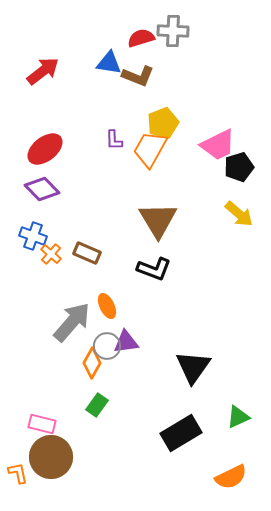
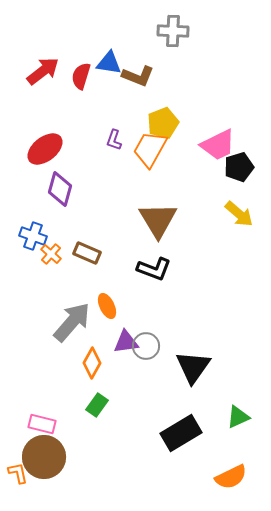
red semicircle: moved 60 px left, 38 px down; rotated 56 degrees counterclockwise
purple L-shape: rotated 20 degrees clockwise
purple diamond: moved 18 px right; rotated 60 degrees clockwise
gray circle: moved 39 px right
brown circle: moved 7 px left
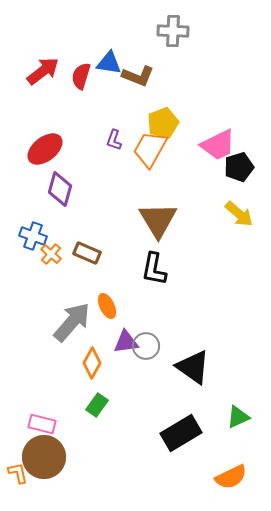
black L-shape: rotated 80 degrees clockwise
black triangle: rotated 30 degrees counterclockwise
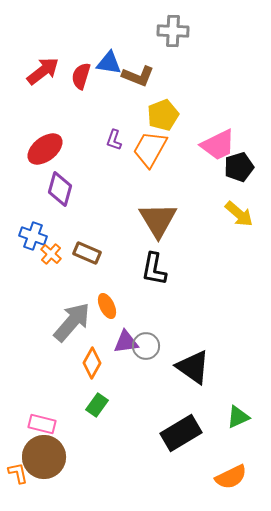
yellow pentagon: moved 8 px up
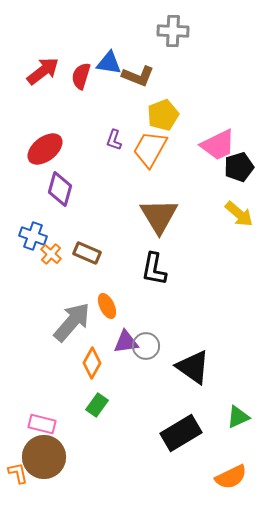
brown triangle: moved 1 px right, 4 px up
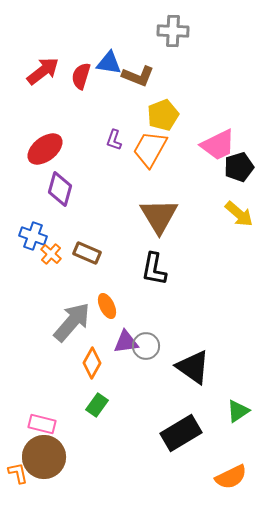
green triangle: moved 6 px up; rotated 10 degrees counterclockwise
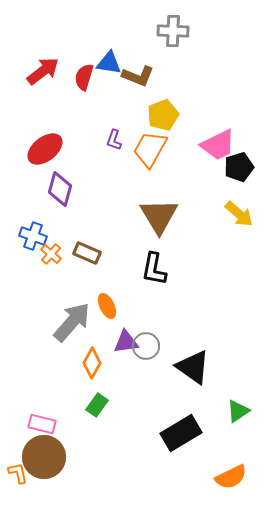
red semicircle: moved 3 px right, 1 px down
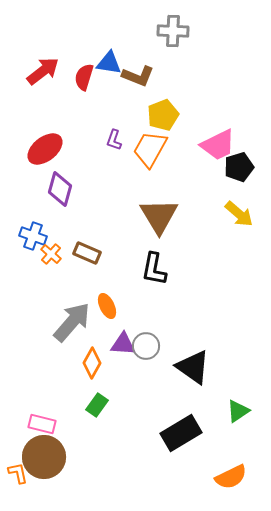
purple triangle: moved 3 px left, 2 px down; rotated 12 degrees clockwise
